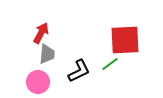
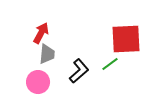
red square: moved 1 px right, 1 px up
black L-shape: rotated 15 degrees counterclockwise
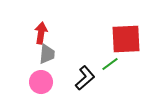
red arrow: rotated 20 degrees counterclockwise
black L-shape: moved 6 px right, 7 px down
pink circle: moved 3 px right
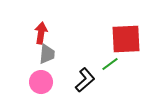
black L-shape: moved 2 px down
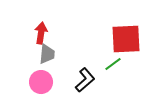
green line: moved 3 px right
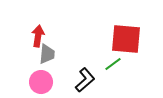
red arrow: moved 3 px left, 3 px down
red square: rotated 8 degrees clockwise
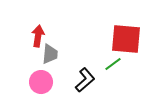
gray trapezoid: moved 3 px right
